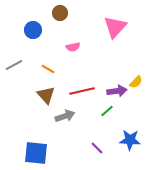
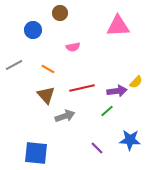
pink triangle: moved 3 px right, 1 px up; rotated 45 degrees clockwise
red line: moved 3 px up
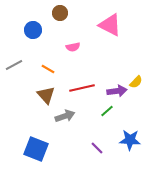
pink triangle: moved 8 px left, 1 px up; rotated 30 degrees clockwise
blue square: moved 4 px up; rotated 15 degrees clockwise
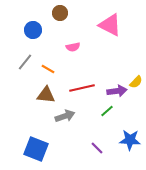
gray line: moved 11 px right, 3 px up; rotated 24 degrees counterclockwise
brown triangle: rotated 42 degrees counterclockwise
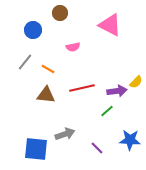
gray arrow: moved 18 px down
blue square: rotated 15 degrees counterclockwise
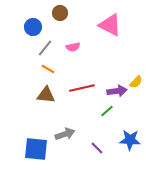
blue circle: moved 3 px up
gray line: moved 20 px right, 14 px up
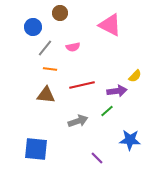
orange line: moved 2 px right; rotated 24 degrees counterclockwise
yellow semicircle: moved 1 px left, 6 px up
red line: moved 3 px up
gray arrow: moved 13 px right, 13 px up
purple line: moved 10 px down
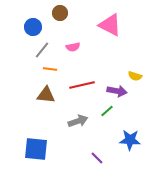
gray line: moved 3 px left, 2 px down
yellow semicircle: rotated 64 degrees clockwise
purple arrow: rotated 18 degrees clockwise
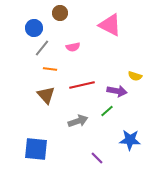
blue circle: moved 1 px right, 1 px down
gray line: moved 2 px up
brown triangle: rotated 42 degrees clockwise
